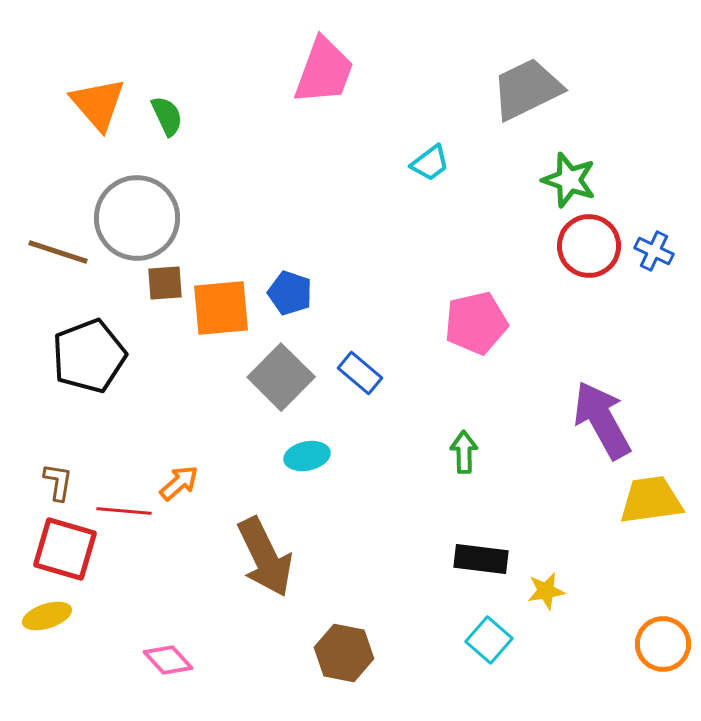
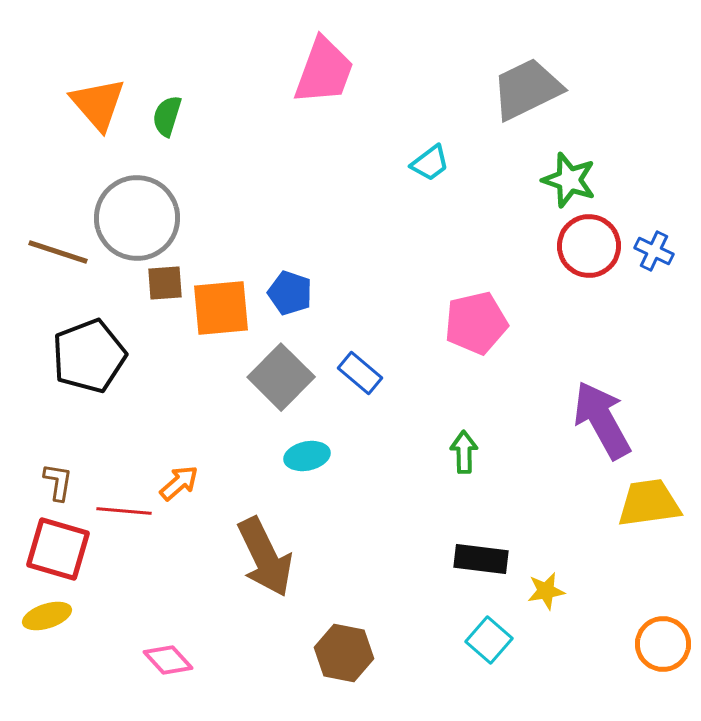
green semicircle: rotated 138 degrees counterclockwise
yellow trapezoid: moved 2 px left, 3 px down
red square: moved 7 px left
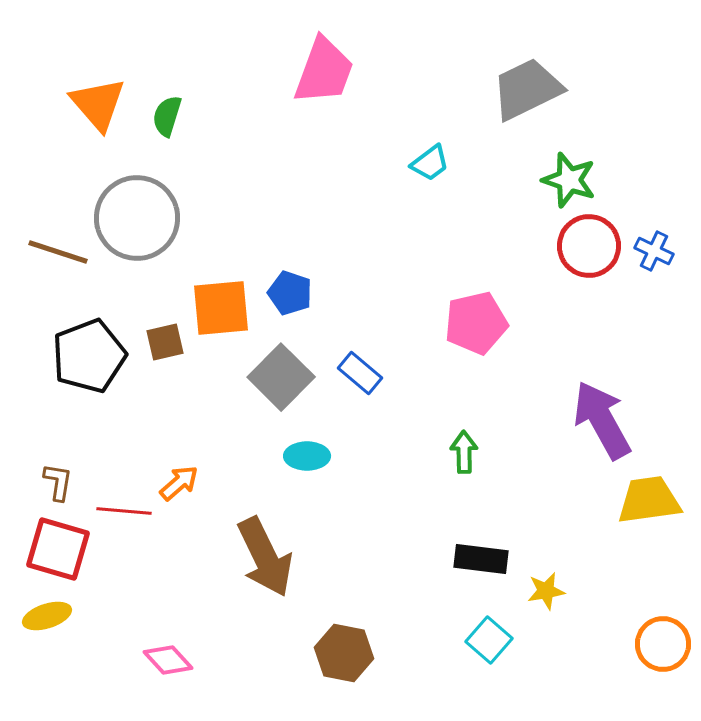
brown square: moved 59 px down; rotated 9 degrees counterclockwise
cyan ellipse: rotated 12 degrees clockwise
yellow trapezoid: moved 3 px up
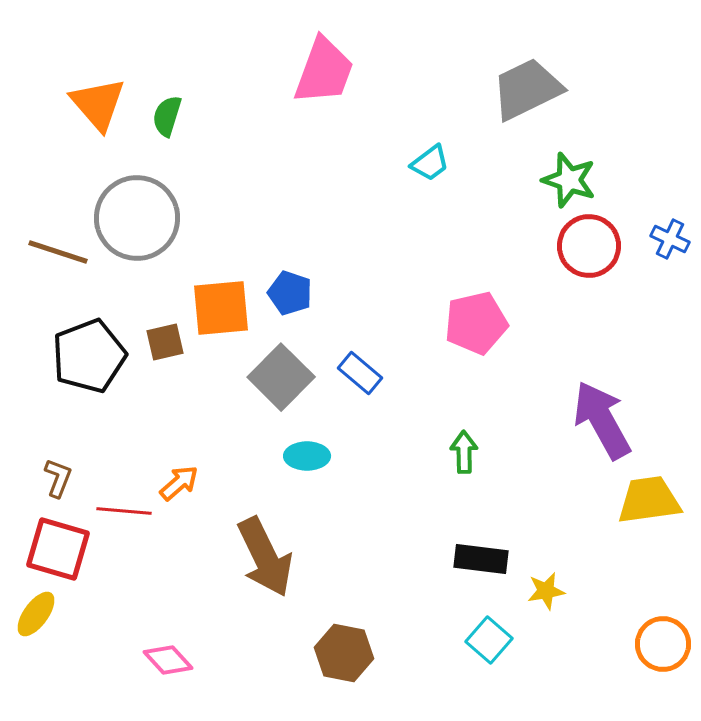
blue cross: moved 16 px right, 12 px up
brown L-shape: moved 4 px up; rotated 12 degrees clockwise
yellow ellipse: moved 11 px left, 2 px up; rotated 36 degrees counterclockwise
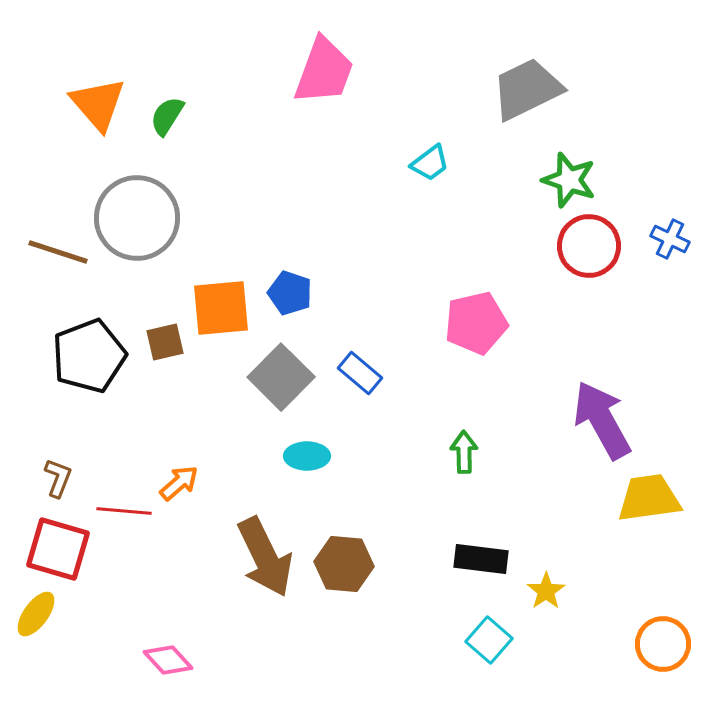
green semicircle: rotated 15 degrees clockwise
yellow trapezoid: moved 2 px up
yellow star: rotated 24 degrees counterclockwise
brown hexagon: moved 89 px up; rotated 6 degrees counterclockwise
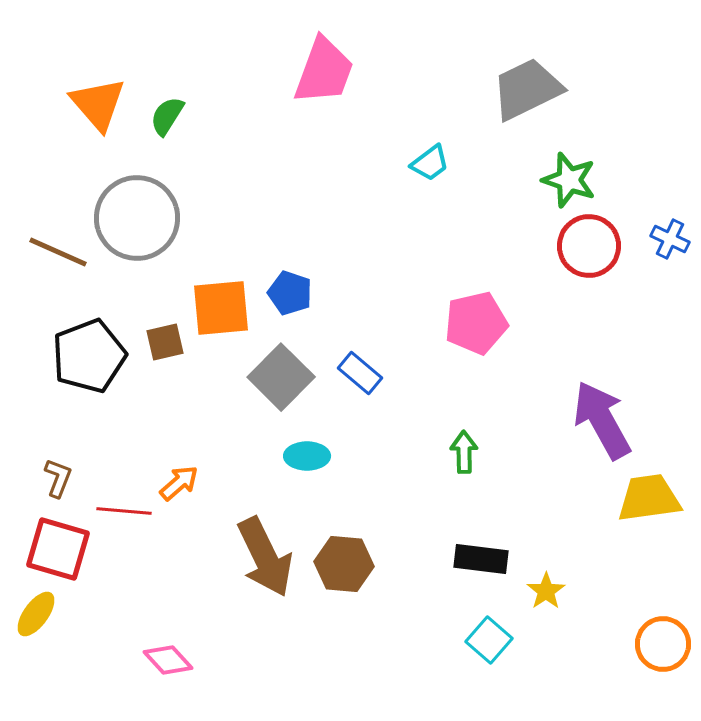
brown line: rotated 6 degrees clockwise
